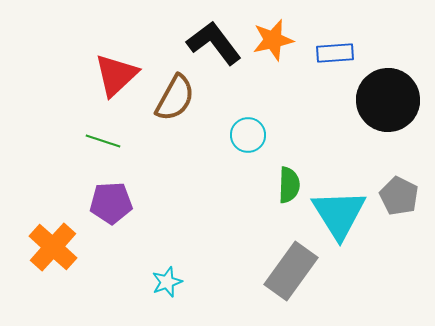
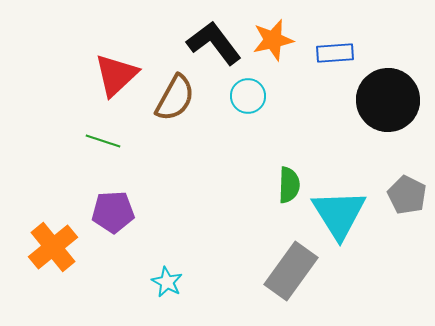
cyan circle: moved 39 px up
gray pentagon: moved 8 px right, 1 px up
purple pentagon: moved 2 px right, 9 px down
orange cross: rotated 9 degrees clockwise
cyan star: rotated 24 degrees counterclockwise
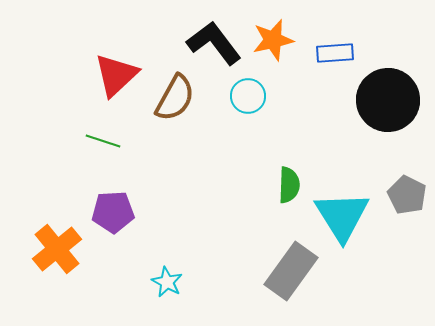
cyan triangle: moved 3 px right, 2 px down
orange cross: moved 4 px right, 2 px down
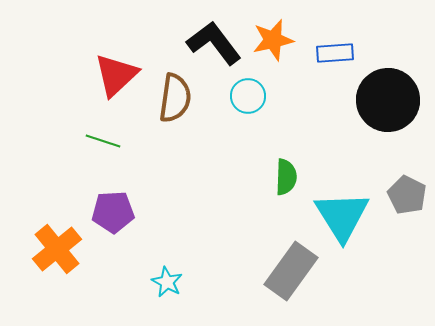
brown semicircle: rotated 21 degrees counterclockwise
green semicircle: moved 3 px left, 8 px up
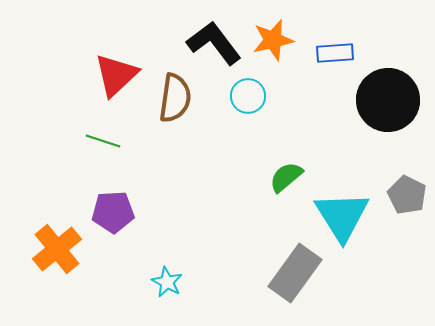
green semicircle: rotated 132 degrees counterclockwise
gray rectangle: moved 4 px right, 2 px down
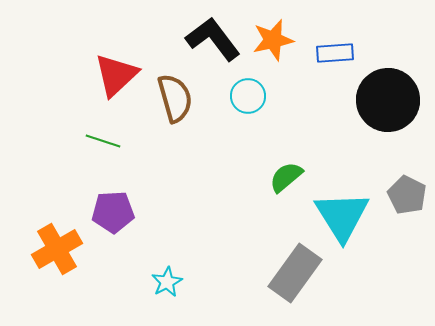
black L-shape: moved 1 px left, 4 px up
brown semicircle: rotated 24 degrees counterclockwise
orange cross: rotated 9 degrees clockwise
cyan star: rotated 16 degrees clockwise
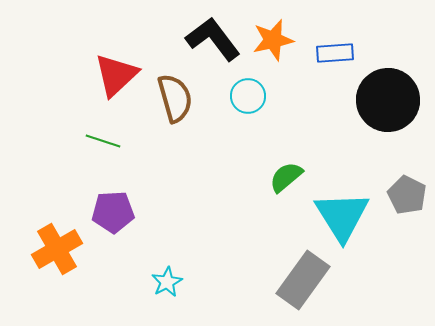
gray rectangle: moved 8 px right, 7 px down
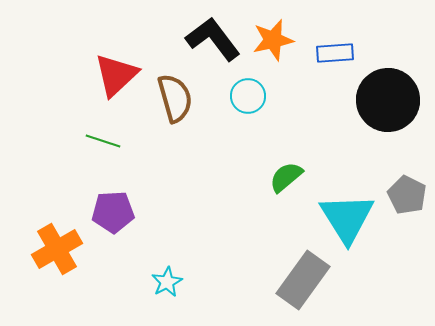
cyan triangle: moved 5 px right, 2 px down
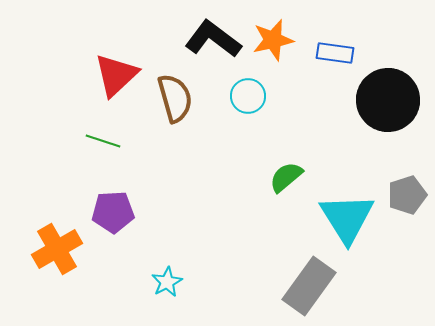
black L-shape: rotated 16 degrees counterclockwise
blue rectangle: rotated 12 degrees clockwise
gray pentagon: rotated 27 degrees clockwise
gray rectangle: moved 6 px right, 6 px down
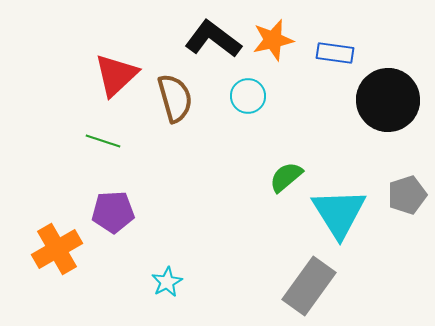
cyan triangle: moved 8 px left, 5 px up
